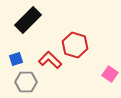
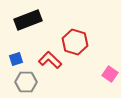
black rectangle: rotated 24 degrees clockwise
red hexagon: moved 3 px up
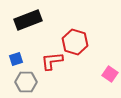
red L-shape: moved 2 px right, 1 px down; rotated 50 degrees counterclockwise
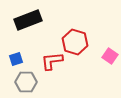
pink square: moved 18 px up
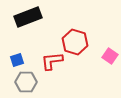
black rectangle: moved 3 px up
blue square: moved 1 px right, 1 px down
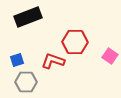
red hexagon: rotated 15 degrees counterclockwise
red L-shape: moved 1 px right; rotated 25 degrees clockwise
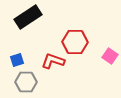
black rectangle: rotated 12 degrees counterclockwise
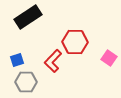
pink square: moved 1 px left, 2 px down
red L-shape: rotated 65 degrees counterclockwise
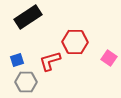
red L-shape: moved 3 px left; rotated 30 degrees clockwise
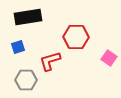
black rectangle: rotated 24 degrees clockwise
red hexagon: moved 1 px right, 5 px up
blue square: moved 1 px right, 13 px up
gray hexagon: moved 2 px up
